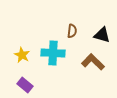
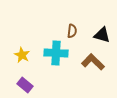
cyan cross: moved 3 px right
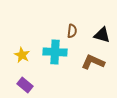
cyan cross: moved 1 px left, 1 px up
brown L-shape: rotated 20 degrees counterclockwise
